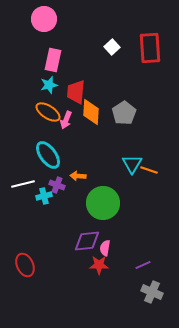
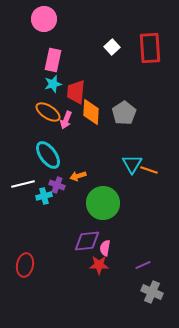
cyan star: moved 4 px right, 1 px up
orange arrow: rotated 21 degrees counterclockwise
red ellipse: rotated 35 degrees clockwise
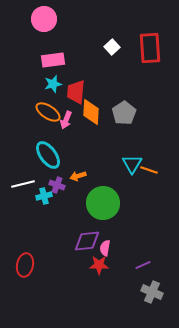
pink rectangle: rotated 70 degrees clockwise
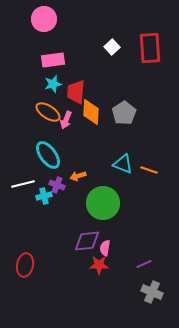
cyan triangle: moved 9 px left; rotated 40 degrees counterclockwise
purple line: moved 1 px right, 1 px up
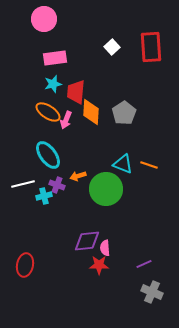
red rectangle: moved 1 px right, 1 px up
pink rectangle: moved 2 px right, 2 px up
orange line: moved 5 px up
green circle: moved 3 px right, 14 px up
pink semicircle: rotated 14 degrees counterclockwise
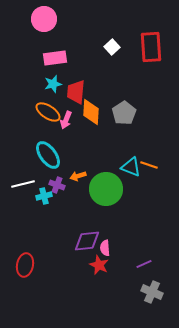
cyan triangle: moved 8 px right, 3 px down
red star: rotated 24 degrees clockwise
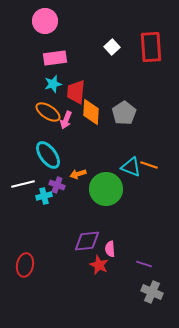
pink circle: moved 1 px right, 2 px down
orange arrow: moved 2 px up
pink semicircle: moved 5 px right, 1 px down
purple line: rotated 42 degrees clockwise
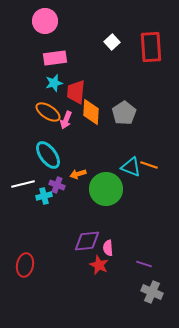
white square: moved 5 px up
cyan star: moved 1 px right, 1 px up
pink semicircle: moved 2 px left, 1 px up
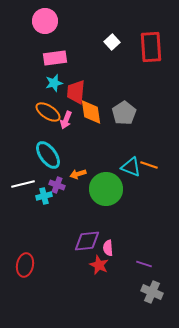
orange diamond: rotated 12 degrees counterclockwise
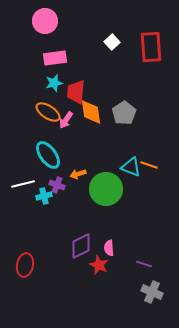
pink arrow: rotated 12 degrees clockwise
purple diamond: moved 6 px left, 5 px down; rotated 20 degrees counterclockwise
pink semicircle: moved 1 px right
